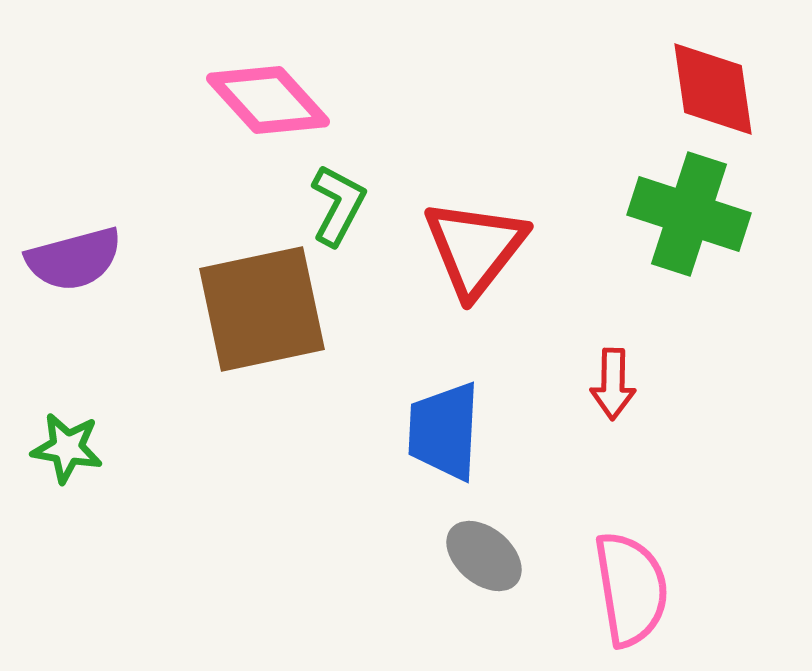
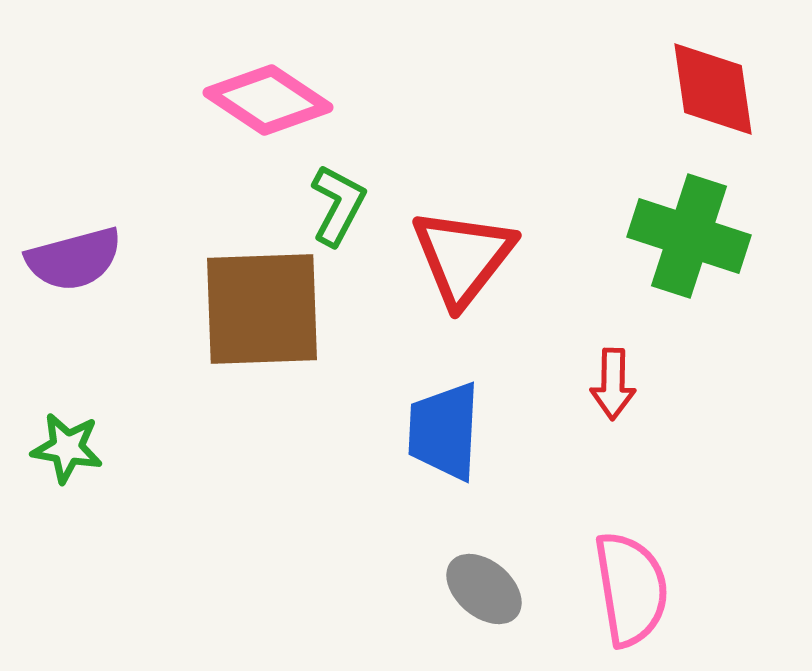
pink diamond: rotated 14 degrees counterclockwise
green cross: moved 22 px down
red triangle: moved 12 px left, 9 px down
brown square: rotated 10 degrees clockwise
gray ellipse: moved 33 px down
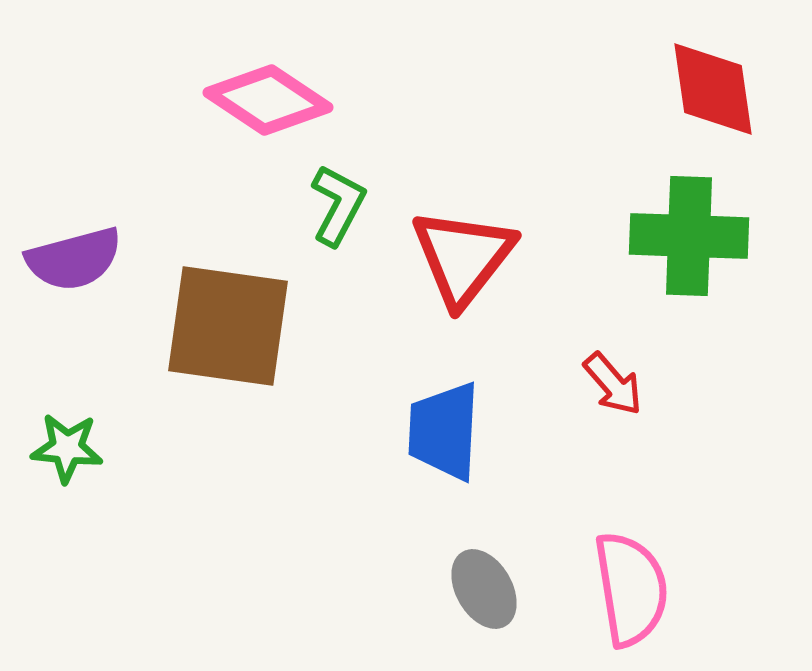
green cross: rotated 16 degrees counterclockwise
brown square: moved 34 px left, 17 px down; rotated 10 degrees clockwise
red arrow: rotated 42 degrees counterclockwise
green star: rotated 4 degrees counterclockwise
gray ellipse: rotated 20 degrees clockwise
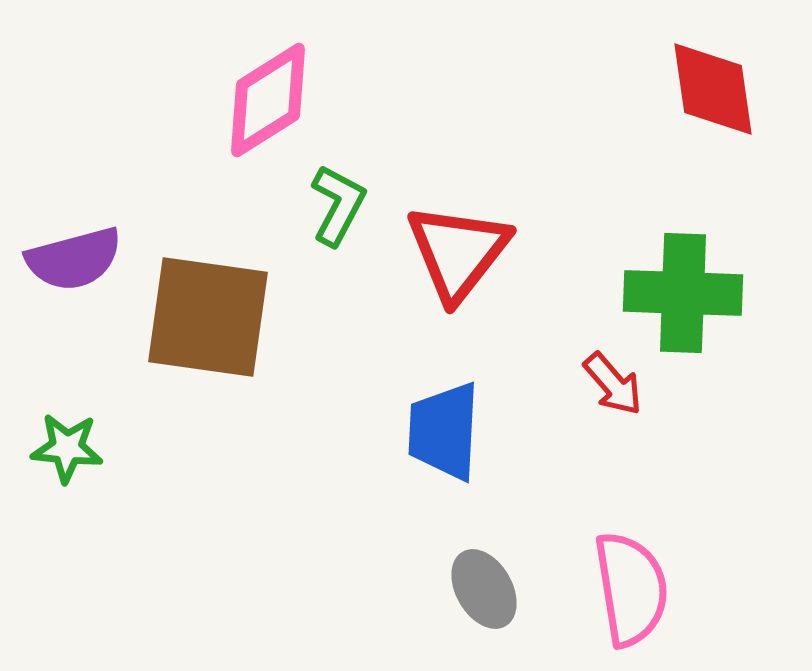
pink diamond: rotated 66 degrees counterclockwise
green cross: moved 6 px left, 57 px down
red triangle: moved 5 px left, 5 px up
brown square: moved 20 px left, 9 px up
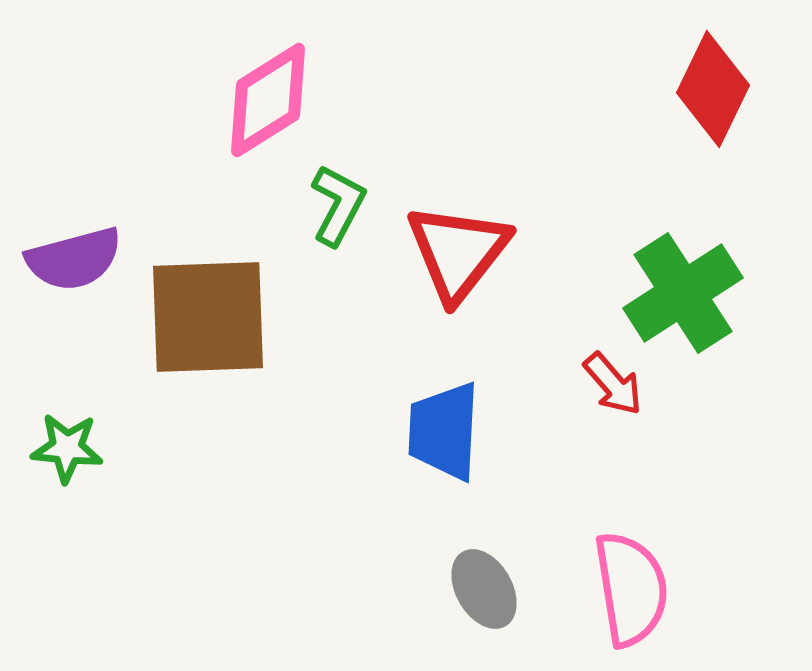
red diamond: rotated 34 degrees clockwise
green cross: rotated 35 degrees counterclockwise
brown square: rotated 10 degrees counterclockwise
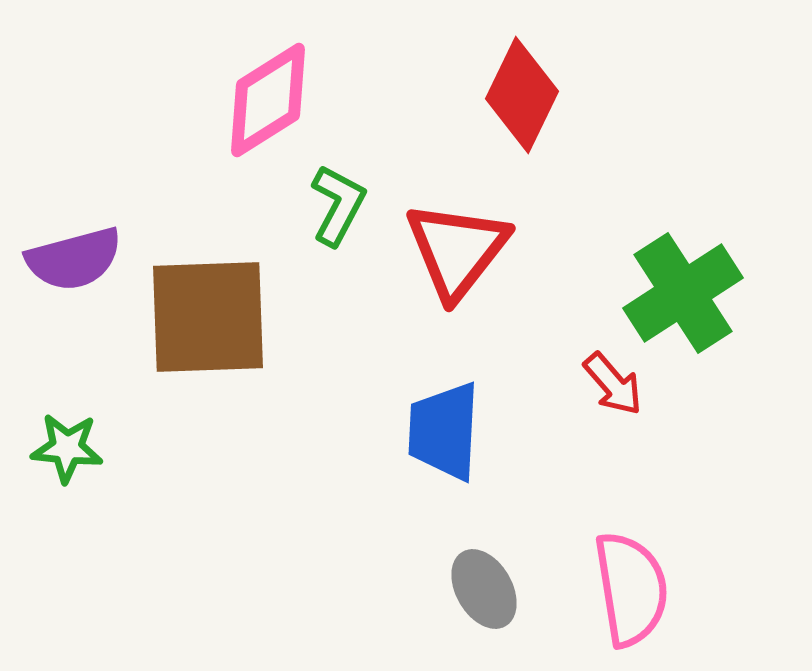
red diamond: moved 191 px left, 6 px down
red triangle: moved 1 px left, 2 px up
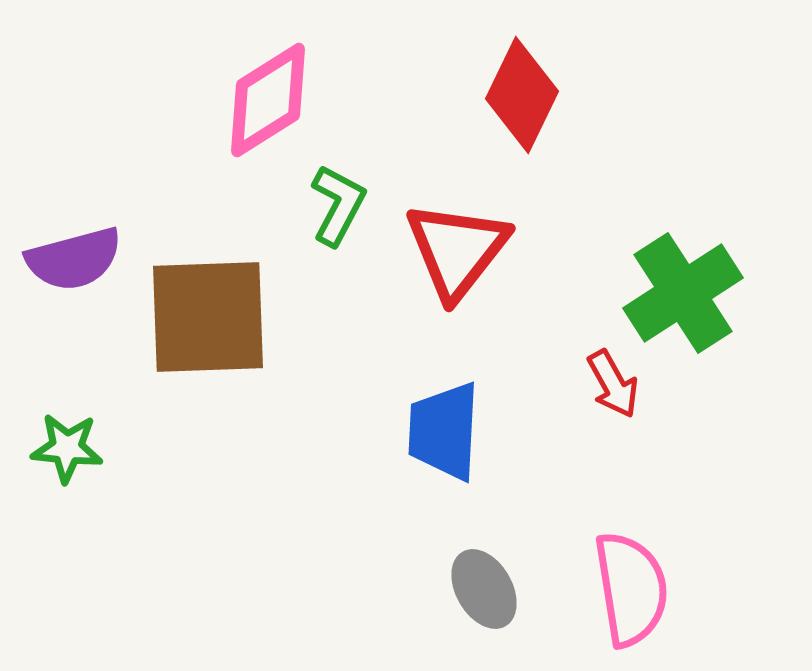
red arrow: rotated 12 degrees clockwise
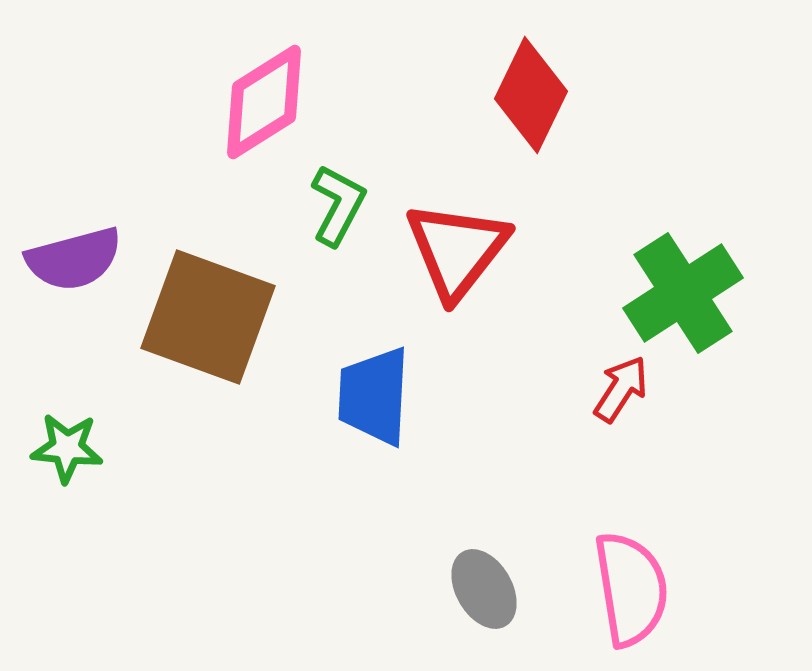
red diamond: moved 9 px right
pink diamond: moved 4 px left, 2 px down
brown square: rotated 22 degrees clockwise
red arrow: moved 8 px right, 5 px down; rotated 118 degrees counterclockwise
blue trapezoid: moved 70 px left, 35 px up
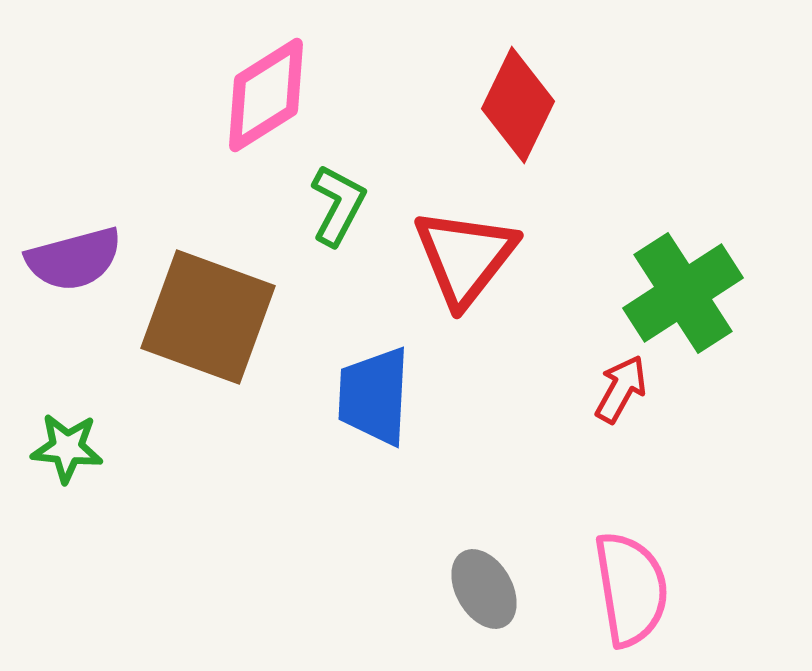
red diamond: moved 13 px left, 10 px down
pink diamond: moved 2 px right, 7 px up
red triangle: moved 8 px right, 7 px down
red arrow: rotated 4 degrees counterclockwise
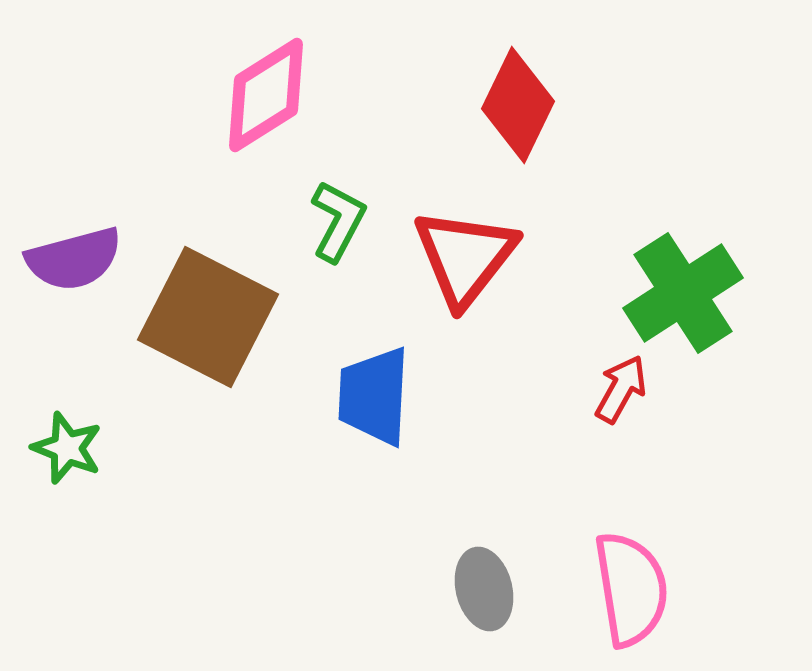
green L-shape: moved 16 px down
brown square: rotated 7 degrees clockwise
green star: rotated 16 degrees clockwise
gray ellipse: rotated 16 degrees clockwise
